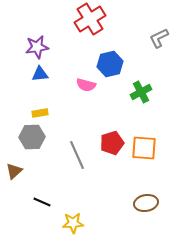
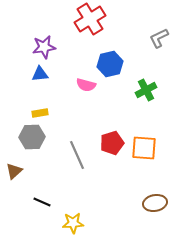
purple star: moved 7 px right
green cross: moved 5 px right, 2 px up
brown ellipse: moved 9 px right
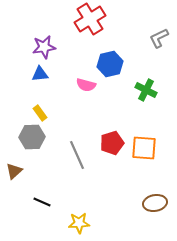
green cross: rotated 35 degrees counterclockwise
yellow rectangle: rotated 63 degrees clockwise
yellow star: moved 6 px right
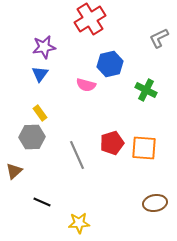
blue triangle: rotated 48 degrees counterclockwise
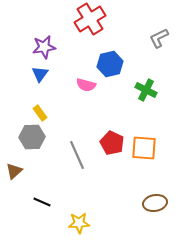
red pentagon: rotated 30 degrees counterclockwise
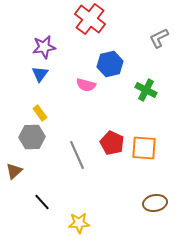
red cross: rotated 20 degrees counterclockwise
black line: rotated 24 degrees clockwise
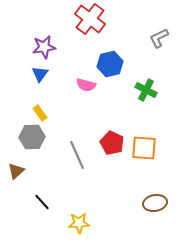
brown triangle: moved 2 px right
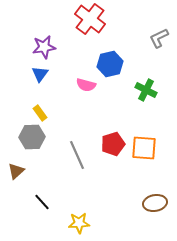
red pentagon: moved 1 px right, 1 px down; rotated 30 degrees clockwise
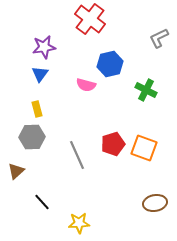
yellow rectangle: moved 3 px left, 4 px up; rotated 21 degrees clockwise
orange square: rotated 16 degrees clockwise
